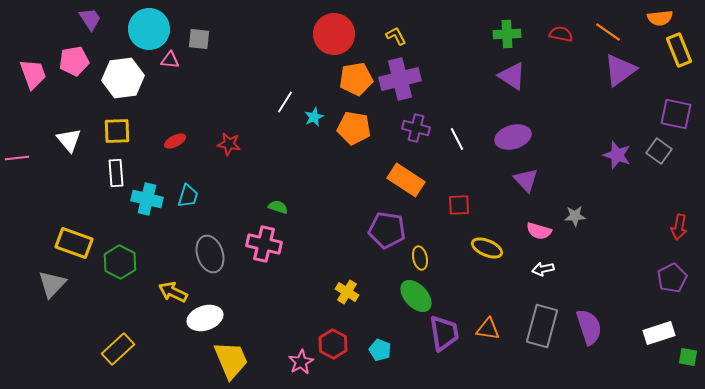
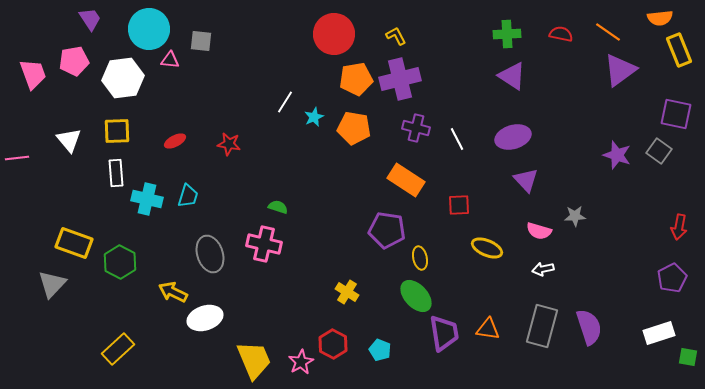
gray square at (199, 39): moved 2 px right, 2 px down
yellow trapezoid at (231, 360): moved 23 px right
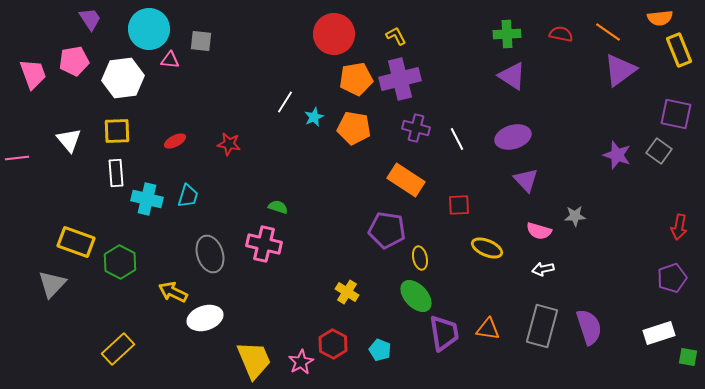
yellow rectangle at (74, 243): moved 2 px right, 1 px up
purple pentagon at (672, 278): rotated 8 degrees clockwise
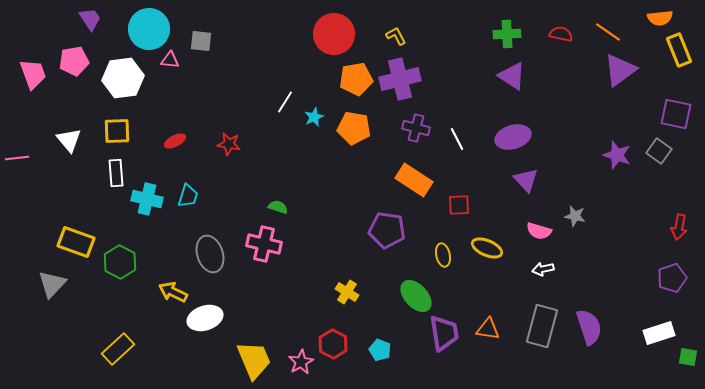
orange rectangle at (406, 180): moved 8 px right
gray star at (575, 216): rotated 15 degrees clockwise
yellow ellipse at (420, 258): moved 23 px right, 3 px up
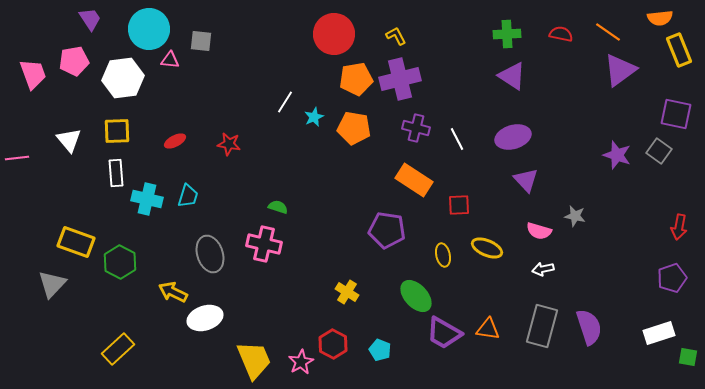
purple trapezoid at (444, 333): rotated 129 degrees clockwise
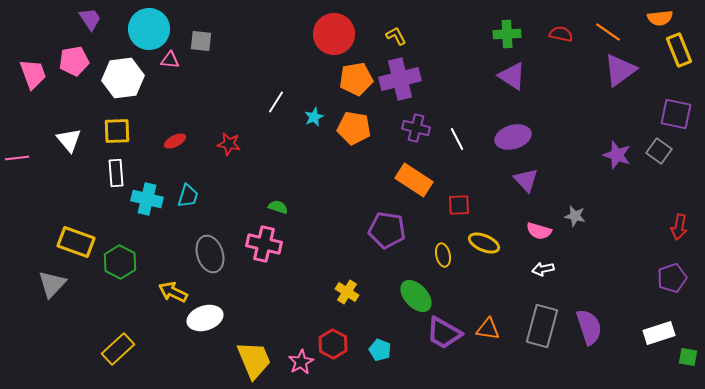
white line at (285, 102): moved 9 px left
yellow ellipse at (487, 248): moved 3 px left, 5 px up
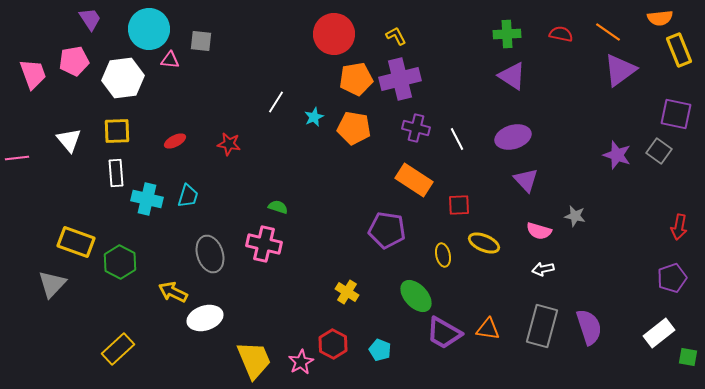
white rectangle at (659, 333): rotated 20 degrees counterclockwise
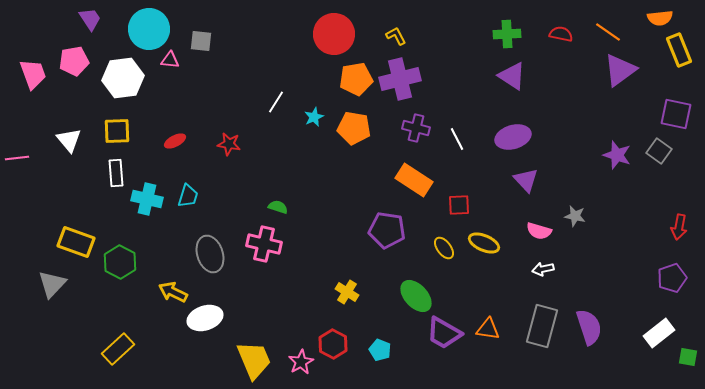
yellow ellipse at (443, 255): moved 1 px right, 7 px up; rotated 25 degrees counterclockwise
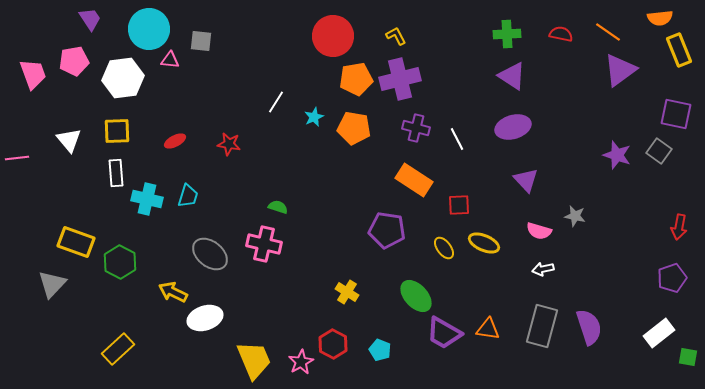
red circle at (334, 34): moved 1 px left, 2 px down
purple ellipse at (513, 137): moved 10 px up
gray ellipse at (210, 254): rotated 33 degrees counterclockwise
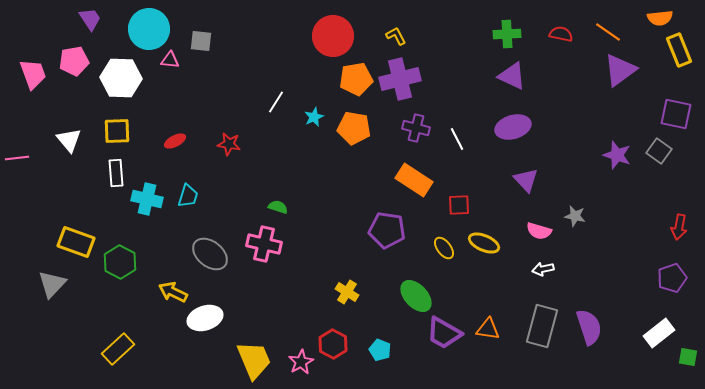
purple triangle at (512, 76): rotated 8 degrees counterclockwise
white hexagon at (123, 78): moved 2 px left; rotated 9 degrees clockwise
